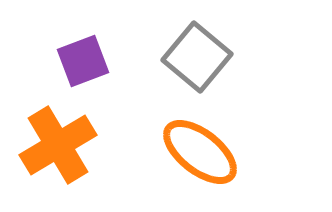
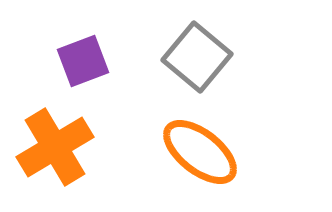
orange cross: moved 3 px left, 2 px down
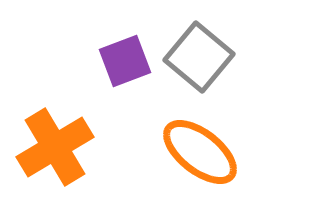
gray square: moved 2 px right
purple square: moved 42 px right
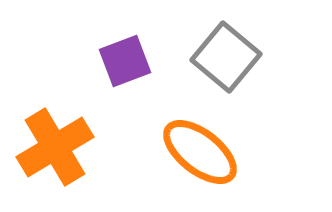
gray square: moved 27 px right
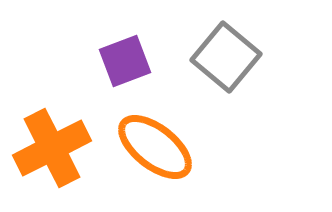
orange cross: moved 3 px left, 1 px down; rotated 4 degrees clockwise
orange ellipse: moved 45 px left, 5 px up
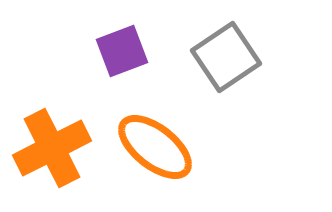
gray square: rotated 16 degrees clockwise
purple square: moved 3 px left, 10 px up
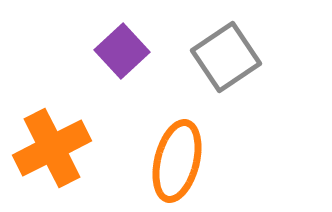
purple square: rotated 22 degrees counterclockwise
orange ellipse: moved 22 px right, 14 px down; rotated 66 degrees clockwise
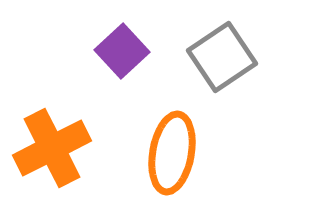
gray square: moved 4 px left
orange ellipse: moved 5 px left, 8 px up; rotated 4 degrees counterclockwise
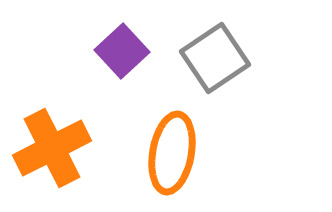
gray square: moved 7 px left, 1 px down
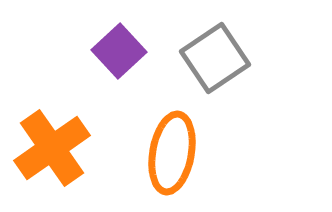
purple square: moved 3 px left
orange cross: rotated 8 degrees counterclockwise
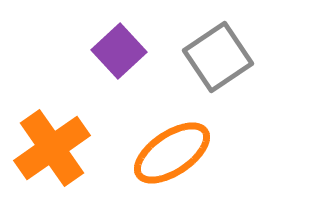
gray square: moved 3 px right, 1 px up
orange ellipse: rotated 46 degrees clockwise
